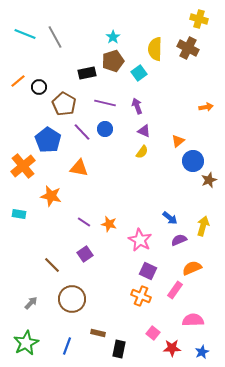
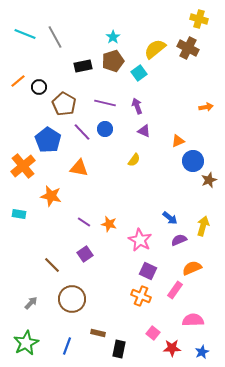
yellow semicircle at (155, 49): rotated 50 degrees clockwise
black rectangle at (87, 73): moved 4 px left, 7 px up
orange triangle at (178, 141): rotated 16 degrees clockwise
yellow semicircle at (142, 152): moved 8 px left, 8 px down
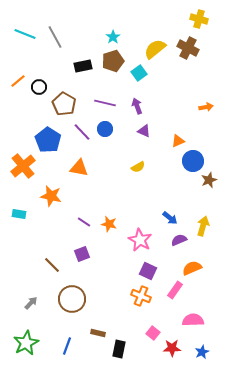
yellow semicircle at (134, 160): moved 4 px right, 7 px down; rotated 24 degrees clockwise
purple square at (85, 254): moved 3 px left; rotated 14 degrees clockwise
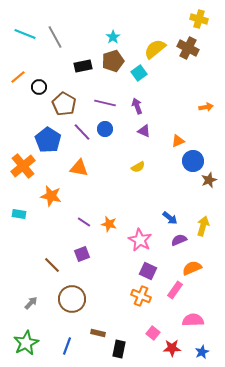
orange line at (18, 81): moved 4 px up
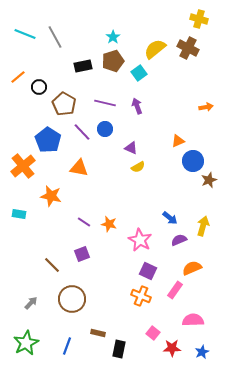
purple triangle at (144, 131): moved 13 px left, 17 px down
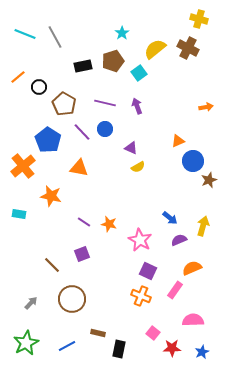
cyan star at (113, 37): moved 9 px right, 4 px up
blue line at (67, 346): rotated 42 degrees clockwise
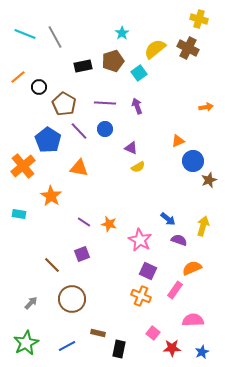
purple line at (105, 103): rotated 10 degrees counterclockwise
purple line at (82, 132): moved 3 px left, 1 px up
orange star at (51, 196): rotated 20 degrees clockwise
blue arrow at (170, 218): moved 2 px left, 1 px down
purple semicircle at (179, 240): rotated 42 degrees clockwise
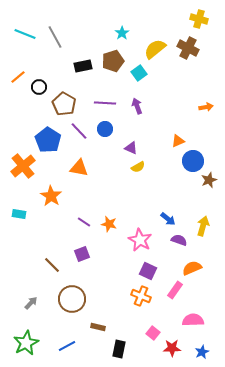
brown rectangle at (98, 333): moved 6 px up
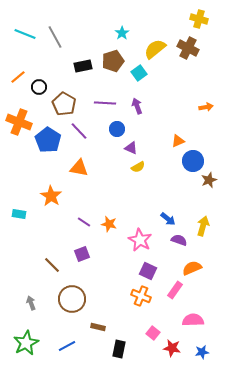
blue circle at (105, 129): moved 12 px right
orange cross at (23, 166): moved 4 px left, 44 px up; rotated 30 degrees counterclockwise
gray arrow at (31, 303): rotated 64 degrees counterclockwise
red star at (172, 348): rotated 12 degrees clockwise
blue star at (202, 352): rotated 16 degrees clockwise
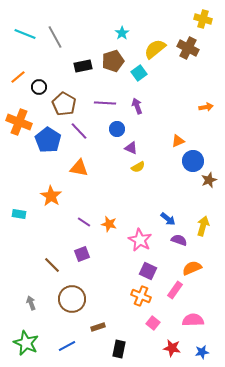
yellow cross at (199, 19): moved 4 px right
brown rectangle at (98, 327): rotated 32 degrees counterclockwise
pink square at (153, 333): moved 10 px up
green star at (26, 343): rotated 20 degrees counterclockwise
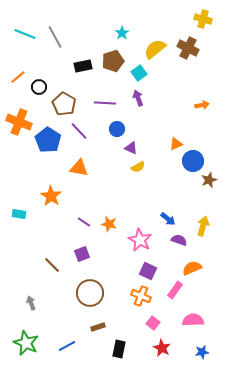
purple arrow at (137, 106): moved 1 px right, 8 px up
orange arrow at (206, 107): moved 4 px left, 2 px up
orange triangle at (178, 141): moved 2 px left, 3 px down
brown circle at (72, 299): moved 18 px right, 6 px up
red star at (172, 348): moved 10 px left; rotated 18 degrees clockwise
